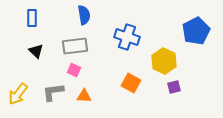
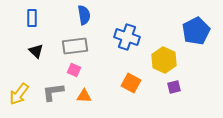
yellow hexagon: moved 1 px up
yellow arrow: moved 1 px right
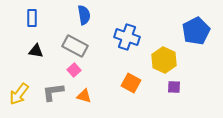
gray rectangle: rotated 35 degrees clockwise
black triangle: rotated 35 degrees counterclockwise
pink square: rotated 24 degrees clockwise
purple square: rotated 16 degrees clockwise
orange triangle: rotated 14 degrees clockwise
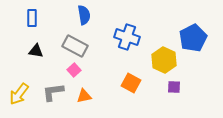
blue pentagon: moved 3 px left, 7 px down
orange triangle: rotated 28 degrees counterclockwise
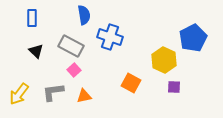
blue cross: moved 17 px left
gray rectangle: moved 4 px left
black triangle: rotated 35 degrees clockwise
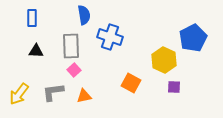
gray rectangle: rotated 60 degrees clockwise
black triangle: rotated 42 degrees counterclockwise
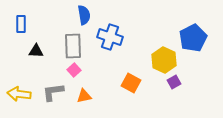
blue rectangle: moved 11 px left, 6 px down
gray rectangle: moved 2 px right
purple square: moved 5 px up; rotated 32 degrees counterclockwise
yellow arrow: rotated 60 degrees clockwise
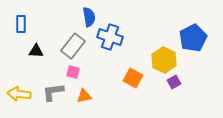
blue semicircle: moved 5 px right, 2 px down
gray rectangle: rotated 40 degrees clockwise
pink square: moved 1 px left, 2 px down; rotated 32 degrees counterclockwise
orange square: moved 2 px right, 5 px up
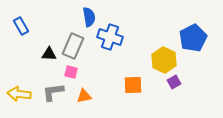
blue rectangle: moved 2 px down; rotated 30 degrees counterclockwise
gray rectangle: rotated 15 degrees counterclockwise
black triangle: moved 13 px right, 3 px down
pink square: moved 2 px left
orange square: moved 7 px down; rotated 30 degrees counterclockwise
